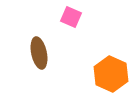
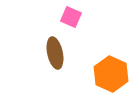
brown ellipse: moved 16 px right
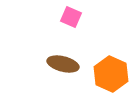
brown ellipse: moved 8 px right, 11 px down; rotated 64 degrees counterclockwise
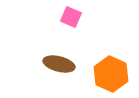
brown ellipse: moved 4 px left
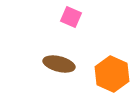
orange hexagon: moved 1 px right
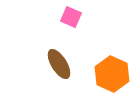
brown ellipse: rotated 44 degrees clockwise
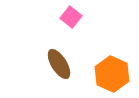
pink square: rotated 15 degrees clockwise
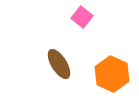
pink square: moved 11 px right
